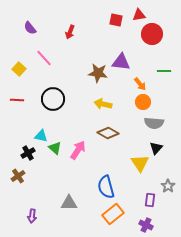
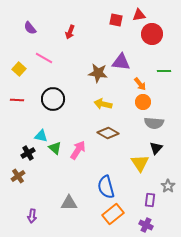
pink line: rotated 18 degrees counterclockwise
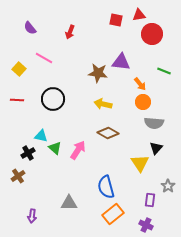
green line: rotated 24 degrees clockwise
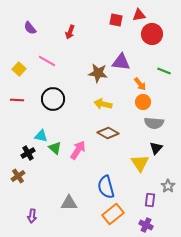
pink line: moved 3 px right, 3 px down
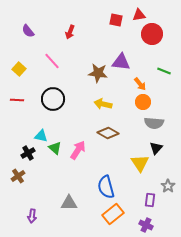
purple semicircle: moved 2 px left, 3 px down
pink line: moved 5 px right; rotated 18 degrees clockwise
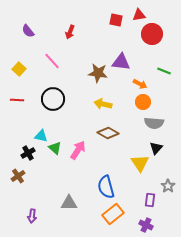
orange arrow: rotated 24 degrees counterclockwise
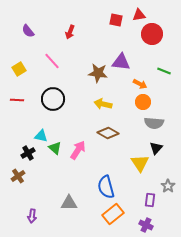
yellow square: rotated 16 degrees clockwise
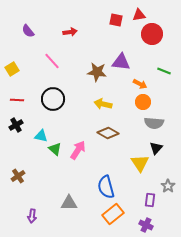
red arrow: rotated 120 degrees counterclockwise
yellow square: moved 7 px left
brown star: moved 1 px left, 1 px up
green triangle: moved 1 px down
black cross: moved 12 px left, 28 px up
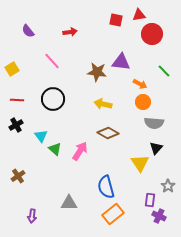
green line: rotated 24 degrees clockwise
cyan triangle: rotated 40 degrees clockwise
pink arrow: moved 2 px right, 1 px down
purple cross: moved 13 px right, 9 px up
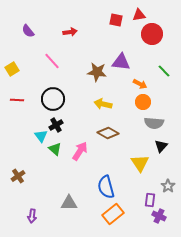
black cross: moved 40 px right
black triangle: moved 5 px right, 2 px up
